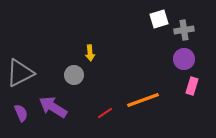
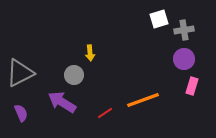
purple arrow: moved 9 px right, 5 px up
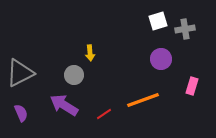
white square: moved 1 px left, 2 px down
gray cross: moved 1 px right, 1 px up
purple circle: moved 23 px left
purple arrow: moved 2 px right, 3 px down
red line: moved 1 px left, 1 px down
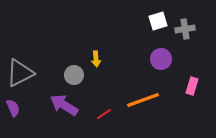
yellow arrow: moved 6 px right, 6 px down
purple semicircle: moved 8 px left, 5 px up
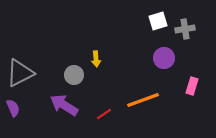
purple circle: moved 3 px right, 1 px up
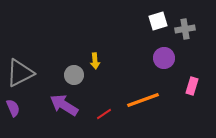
yellow arrow: moved 1 px left, 2 px down
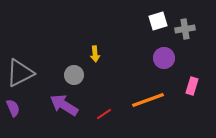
yellow arrow: moved 7 px up
orange line: moved 5 px right
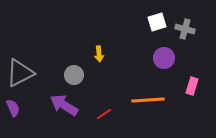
white square: moved 1 px left, 1 px down
gray cross: rotated 24 degrees clockwise
yellow arrow: moved 4 px right
orange line: rotated 16 degrees clockwise
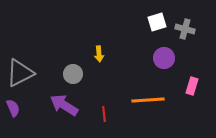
gray circle: moved 1 px left, 1 px up
red line: rotated 63 degrees counterclockwise
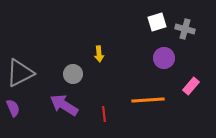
pink rectangle: moved 1 px left; rotated 24 degrees clockwise
